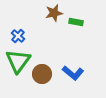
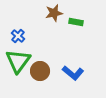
brown circle: moved 2 px left, 3 px up
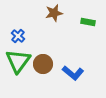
green rectangle: moved 12 px right
brown circle: moved 3 px right, 7 px up
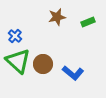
brown star: moved 3 px right, 4 px down
green rectangle: rotated 32 degrees counterclockwise
blue cross: moved 3 px left
green triangle: rotated 24 degrees counterclockwise
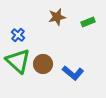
blue cross: moved 3 px right, 1 px up
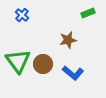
brown star: moved 11 px right, 23 px down
green rectangle: moved 9 px up
blue cross: moved 4 px right, 20 px up
green triangle: rotated 12 degrees clockwise
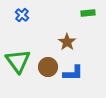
green rectangle: rotated 16 degrees clockwise
brown star: moved 1 px left, 2 px down; rotated 24 degrees counterclockwise
brown circle: moved 5 px right, 3 px down
blue L-shape: rotated 40 degrees counterclockwise
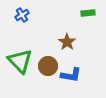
blue cross: rotated 16 degrees clockwise
green triangle: moved 2 px right; rotated 8 degrees counterclockwise
brown circle: moved 1 px up
blue L-shape: moved 2 px left, 2 px down; rotated 10 degrees clockwise
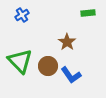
blue L-shape: rotated 45 degrees clockwise
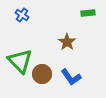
blue cross: rotated 24 degrees counterclockwise
brown circle: moved 6 px left, 8 px down
blue L-shape: moved 2 px down
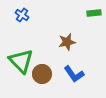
green rectangle: moved 6 px right
brown star: rotated 24 degrees clockwise
green triangle: moved 1 px right
blue L-shape: moved 3 px right, 3 px up
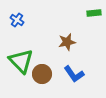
blue cross: moved 5 px left, 5 px down
